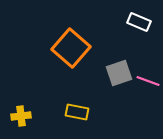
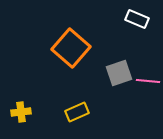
white rectangle: moved 2 px left, 3 px up
pink line: rotated 15 degrees counterclockwise
yellow rectangle: rotated 35 degrees counterclockwise
yellow cross: moved 4 px up
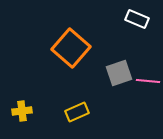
yellow cross: moved 1 px right, 1 px up
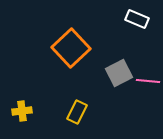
orange square: rotated 6 degrees clockwise
gray square: rotated 8 degrees counterclockwise
yellow rectangle: rotated 40 degrees counterclockwise
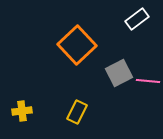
white rectangle: rotated 60 degrees counterclockwise
orange square: moved 6 px right, 3 px up
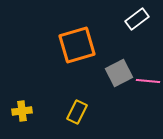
orange square: rotated 27 degrees clockwise
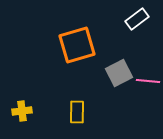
yellow rectangle: rotated 25 degrees counterclockwise
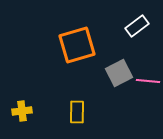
white rectangle: moved 7 px down
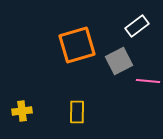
gray square: moved 12 px up
